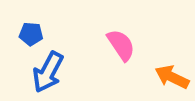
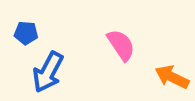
blue pentagon: moved 5 px left, 1 px up
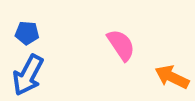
blue pentagon: moved 1 px right
blue arrow: moved 20 px left, 3 px down
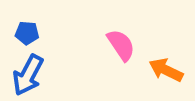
orange arrow: moved 6 px left, 7 px up
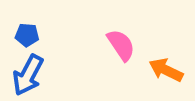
blue pentagon: moved 2 px down
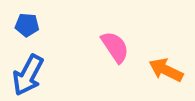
blue pentagon: moved 10 px up
pink semicircle: moved 6 px left, 2 px down
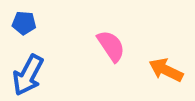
blue pentagon: moved 3 px left, 2 px up
pink semicircle: moved 4 px left, 1 px up
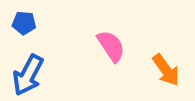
orange arrow: rotated 152 degrees counterclockwise
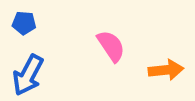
orange arrow: rotated 60 degrees counterclockwise
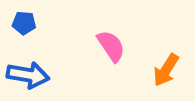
orange arrow: rotated 128 degrees clockwise
blue arrow: rotated 108 degrees counterclockwise
